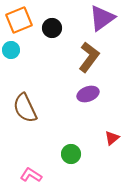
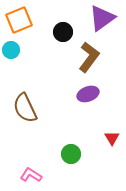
black circle: moved 11 px right, 4 px down
red triangle: rotated 21 degrees counterclockwise
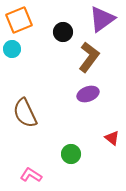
purple triangle: moved 1 px down
cyan circle: moved 1 px right, 1 px up
brown semicircle: moved 5 px down
red triangle: rotated 21 degrees counterclockwise
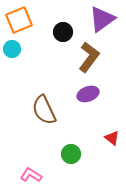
brown semicircle: moved 19 px right, 3 px up
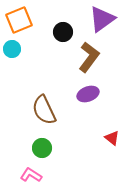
green circle: moved 29 px left, 6 px up
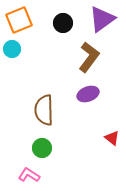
black circle: moved 9 px up
brown semicircle: rotated 24 degrees clockwise
pink L-shape: moved 2 px left
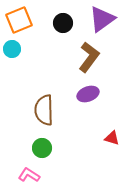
red triangle: rotated 21 degrees counterclockwise
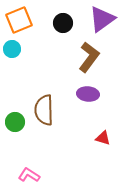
purple ellipse: rotated 25 degrees clockwise
red triangle: moved 9 px left
green circle: moved 27 px left, 26 px up
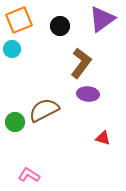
black circle: moved 3 px left, 3 px down
brown L-shape: moved 8 px left, 6 px down
brown semicircle: rotated 64 degrees clockwise
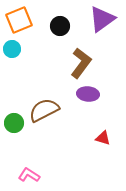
green circle: moved 1 px left, 1 px down
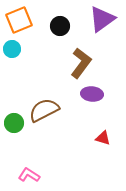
purple ellipse: moved 4 px right
